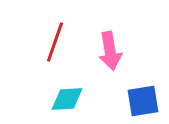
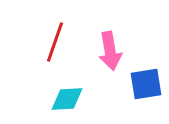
blue square: moved 3 px right, 17 px up
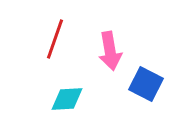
red line: moved 3 px up
blue square: rotated 36 degrees clockwise
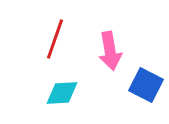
blue square: moved 1 px down
cyan diamond: moved 5 px left, 6 px up
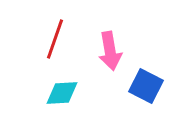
blue square: moved 1 px down
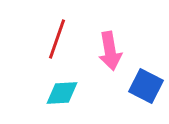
red line: moved 2 px right
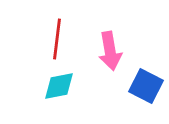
red line: rotated 12 degrees counterclockwise
cyan diamond: moved 3 px left, 7 px up; rotated 8 degrees counterclockwise
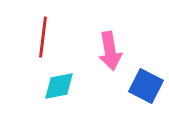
red line: moved 14 px left, 2 px up
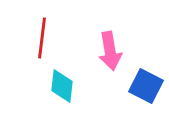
red line: moved 1 px left, 1 px down
cyan diamond: moved 3 px right; rotated 72 degrees counterclockwise
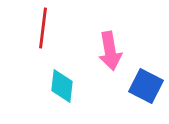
red line: moved 1 px right, 10 px up
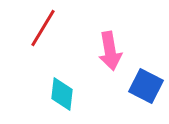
red line: rotated 24 degrees clockwise
cyan diamond: moved 8 px down
